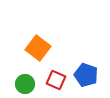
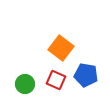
orange square: moved 23 px right
blue pentagon: rotated 10 degrees counterclockwise
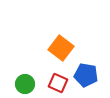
red square: moved 2 px right, 3 px down
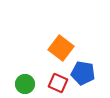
blue pentagon: moved 3 px left, 2 px up
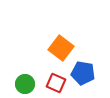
red square: moved 2 px left
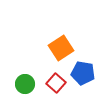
orange square: rotated 20 degrees clockwise
red square: rotated 18 degrees clockwise
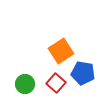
orange square: moved 3 px down
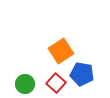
blue pentagon: moved 1 px left, 1 px down
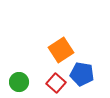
orange square: moved 1 px up
green circle: moved 6 px left, 2 px up
